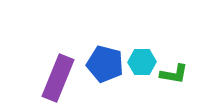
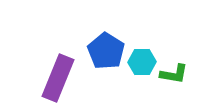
blue pentagon: moved 1 px right, 13 px up; rotated 18 degrees clockwise
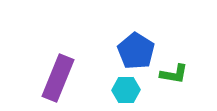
blue pentagon: moved 30 px right
cyan hexagon: moved 16 px left, 28 px down
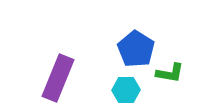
blue pentagon: moved 2 px up
green L-shape: moved 4 px left, 1 px up
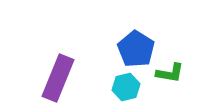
cyan hexagon: moved 3 px up; rotated 12 degrees counterclockwise
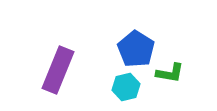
purple rectangle: moved 8 px up
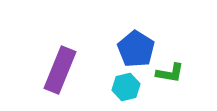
purple rectangle: moved 2 px right
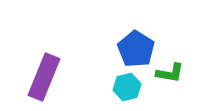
purple rectangle: moved 16 px left, 7 px down
cyan hexagon: moved 1 px right
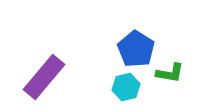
purple rectangle: rotated 18 degrees clockwise
cyan hexagon: moved 1 px left
